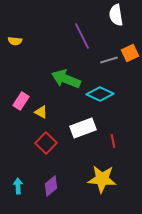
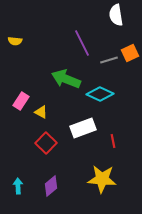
purple line: moved 7 px down
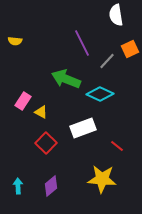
orange square: moved 4 px up
gray line: moved 2 px left, 1 px down; rotated 30 degrees counterclockwise
pink rectangle: moved 2 px right
red line: moved 4 px right, 5 px down; rotated 40 degrees counterclockwise
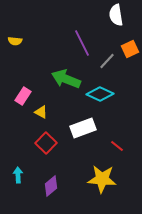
pink rectangle: moved 5 px up
cyan arrow: moved 11 px up
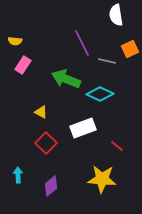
gray line: rotated 60 degrees clockwise
pink rectangle: moved 31 px up
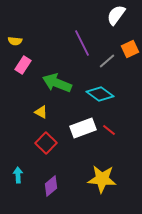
white semicircle: rotated 45 degrees clockwise
gray line: rotated 54 degrees counterclockwise
green arrow: moved 9 px left, 4 px down
cyan diamond: rotated 12 degrees clockwise
red line: moved 8 px left, 16 px up
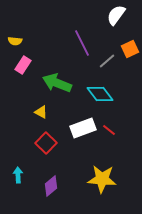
cyan diamond: rotated 16 degrees clockwise
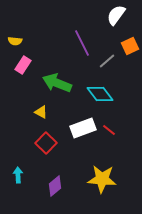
orange square: moved 3 px up
purple diamond: moved 4 px right
